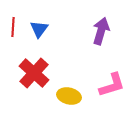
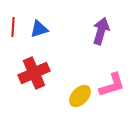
blue triangle: rotated 36 degrees clockwise
red cross: rotated 24 degrees clockwise
yellow ellipse: moved 11 px right; rotated 60 degrees counterclockwise
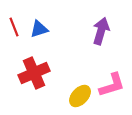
red line: moved 1 px right; rotated 24 degrees counterclockwise
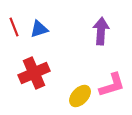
purple arrow: rotated 12 degrees counterclockwise
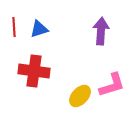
red line: rotated 18 degrees clockwise
red cross: moved 2 px up; rotated 32 degrees clockwise
